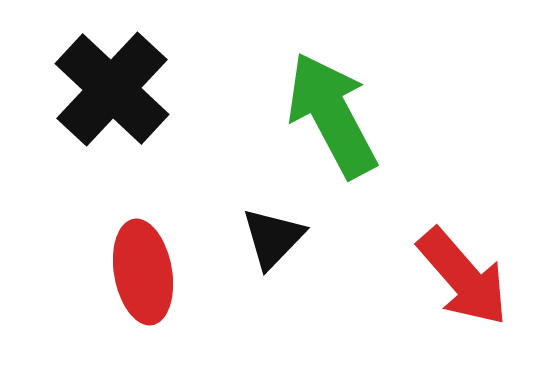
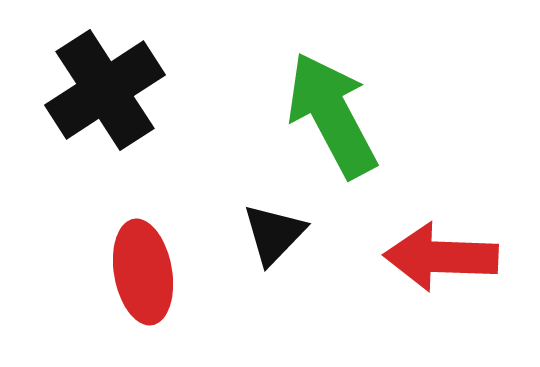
black cross: moved 7 px left, 1 px down; rotated 14 degrees clockwise
black triangle: moved 1 px right, 4 px up
red arrow: moved 22 px left, 20 px up; rotated 133 degrees clockwise
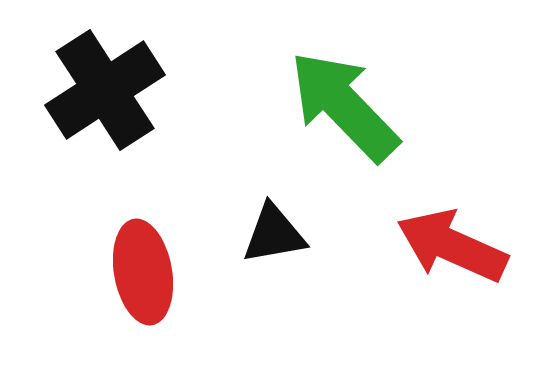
green arrow: moved 12 px right, 9 px up; rotated 16 degrees counterclockwise
black triangle: rotated 36 degrees clockwise
red arrow: moved 11 px right, 11 px up; rotated 22 degrees clockwise
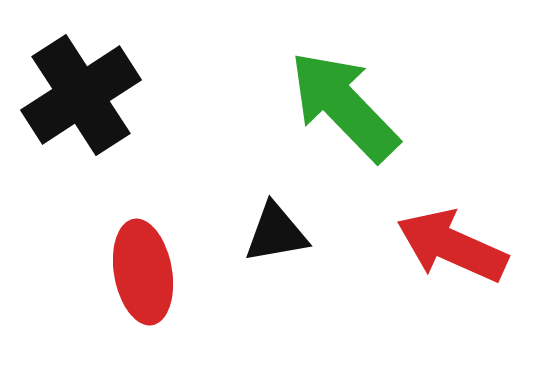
black cross: moved 24 px left, 5 px down
black triangle: moved 2 px right, 1 px up
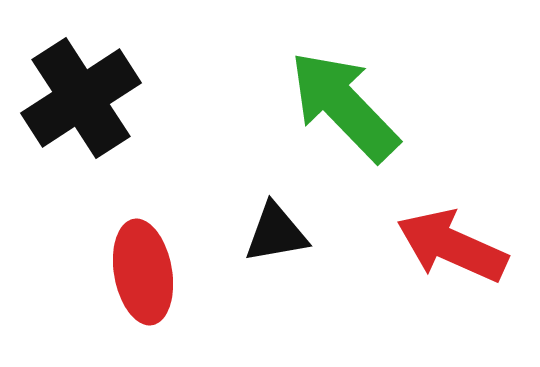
black cross: moved 3 px down
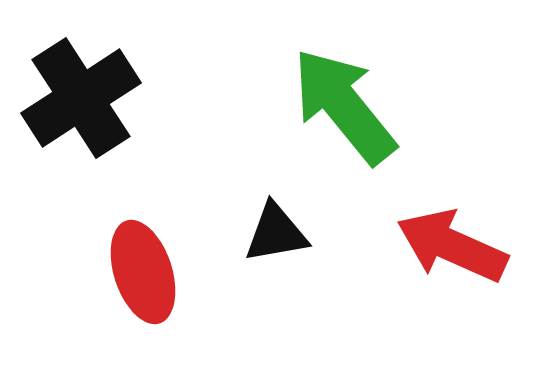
green arrow: rotated 5 degrees clockwise
red ellipse: rotated 8 degrees counterclockwise
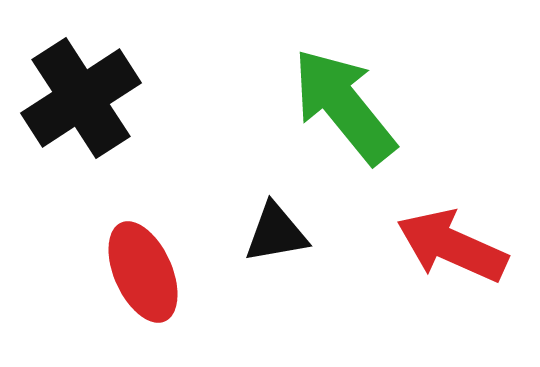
red ellipse: rotated 6 degrees counterclockwise
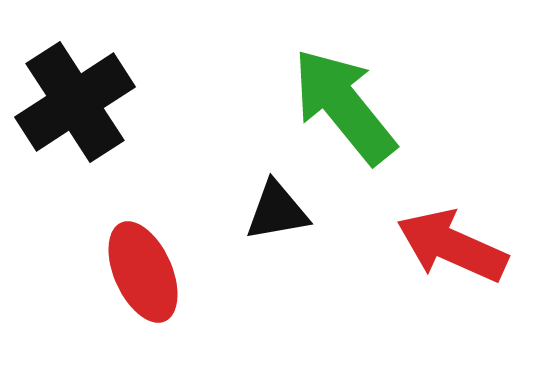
black cross: moved 6 px left, 4 px down
black triangle: moved 1 px right, 22 px up
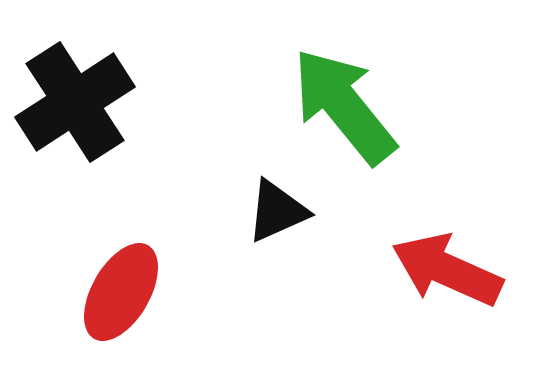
black triangle: rotated 14 degrees counterclockwise
red arrow: moved 5 px left, 24 px down
red ellipse: moved 22 px left, 20 px down; rotated 54 degrees clockwise
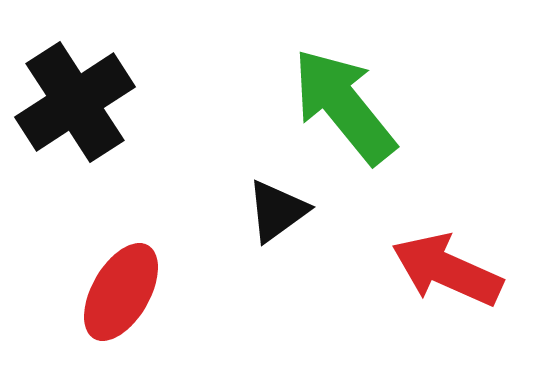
black triangle: rotated 12 degrees counterclockwise
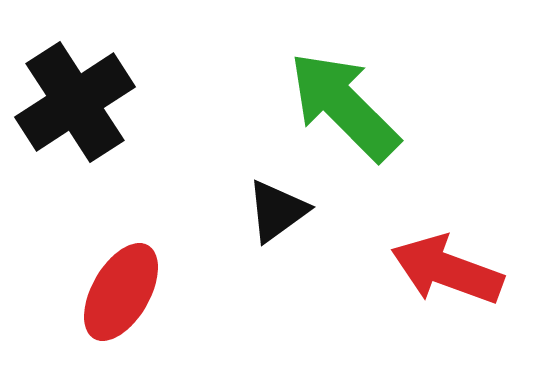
green arrow: rotated 6 degrees counterclockwise
red arrow: rotated 4 degrees counterclockwise
